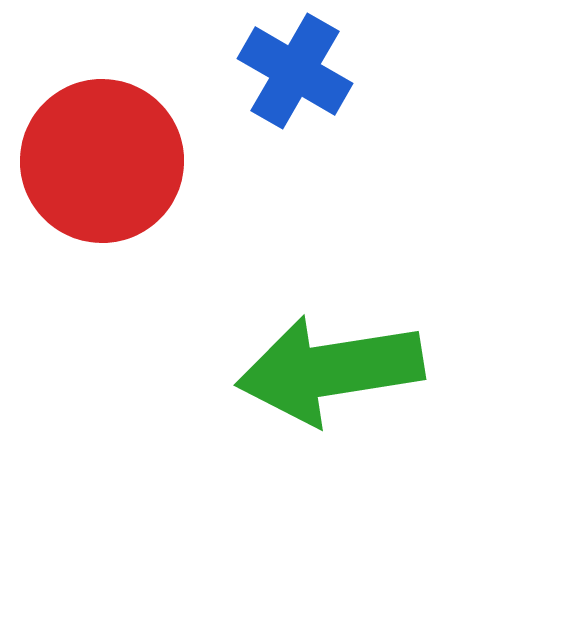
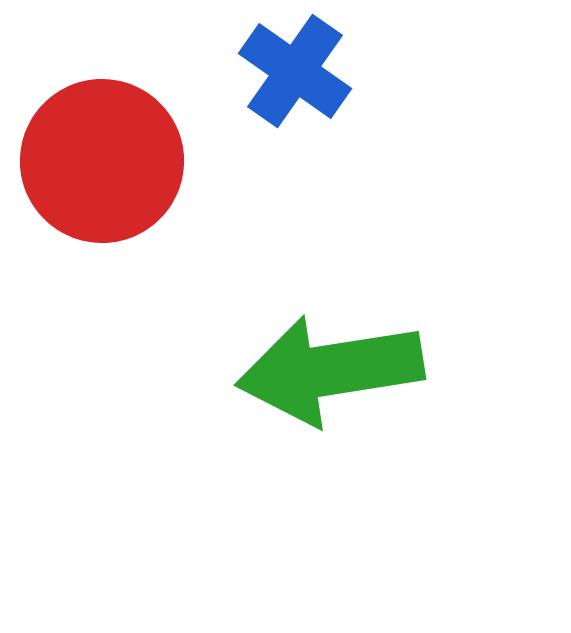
blue cross: rotated 5 degrees clockwise
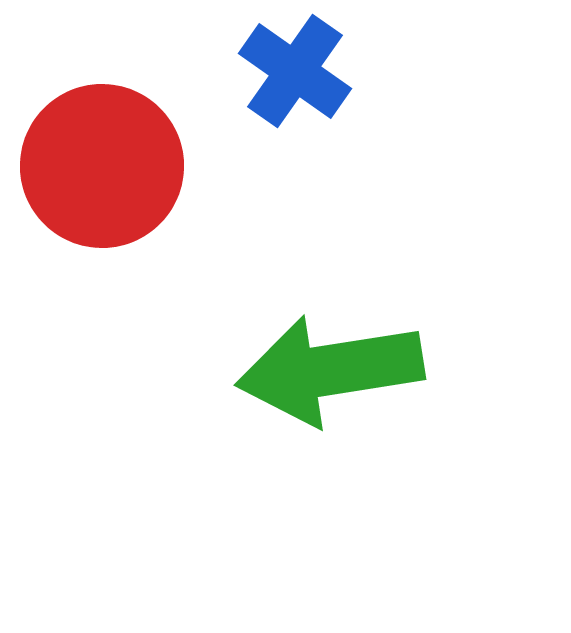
red circle: moved 5 px down
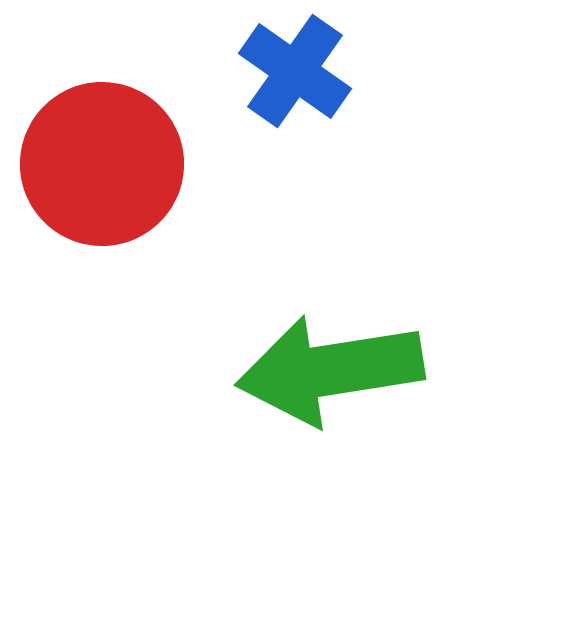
red circle: moved 2 px up
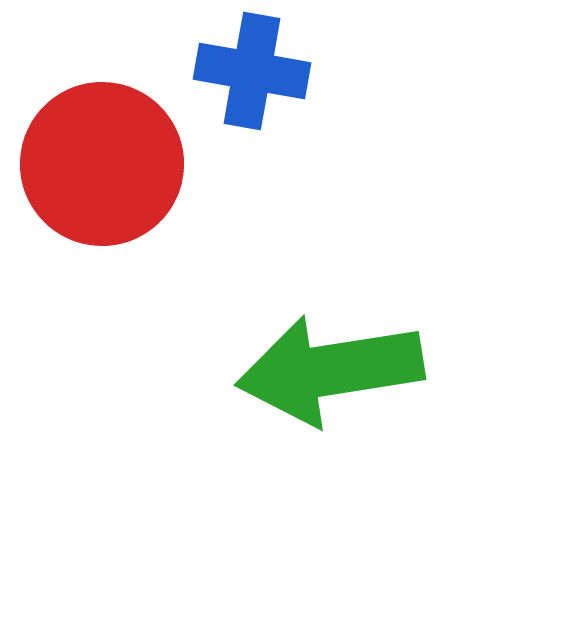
blue cross: moved 43 px left; rotated 25 degrees counterclockwise
